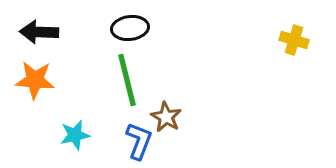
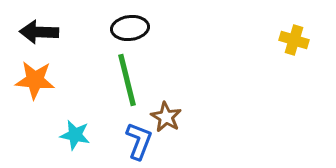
cyan star: rotated 24 degrees clockwise
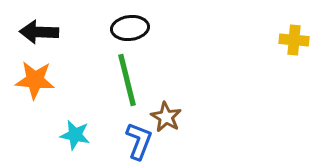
yellow cross: rotated 12 degrees counterclockwise
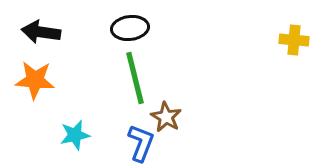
black arrow: moved 2 px right; rotated 6 degrees clockwise
green line: moved 8 px right, 2 px up
cyan star: rotated 24 degrees counterclockwise
blue L-shape: moved 2 px right, 2 px down
